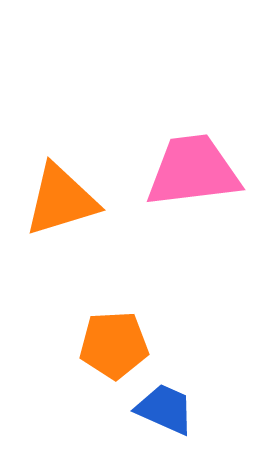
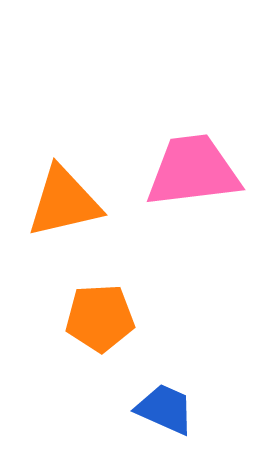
orange triangle: moved 3 px right, 2 px down; rotated 4 degrees clockwise
orange pentagon: moved 14 px left, 27 px up
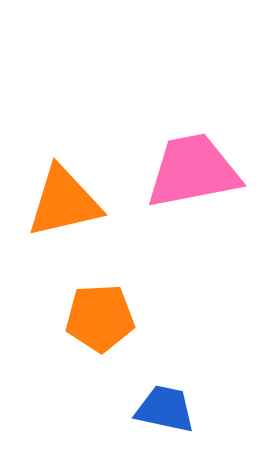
pink trapezoid: rotated 4 degrees counterclockwise
blue trapezoid: rotated 12 degrees counterclockwise
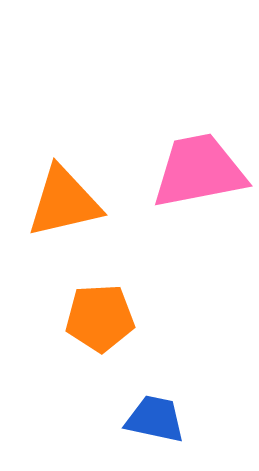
pink trapezoid: moved 6 px right
blue trapezoid: moved 10 px left, 10 px down
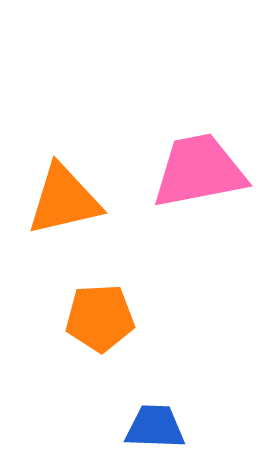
orange triangle: moved 2 px up
blue trapezoid: moved 8 px down; rotated 10 degrees counterclockwise
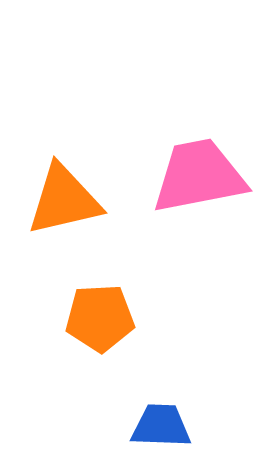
pink trapezoid: moved 5 px down
blue trapezoid: moved 6 px right, 1 px up
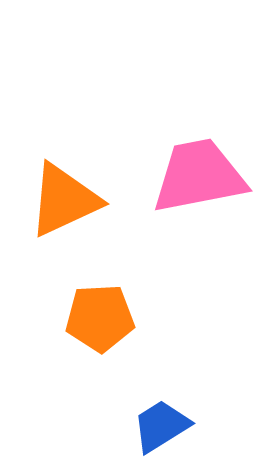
orange triangle: rotated 12 degrees counterclockwise
blue trapezoid: rotated 34 degrees counterclockwise
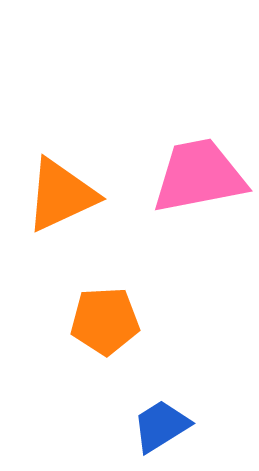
orange triangle: moved 3 px left, 5 px up
orange pentagon: moved 5 px right, 3 px down
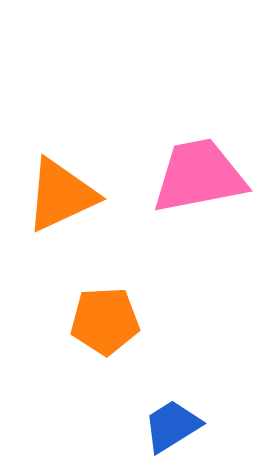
blue trapezoid: moved 11 px right
